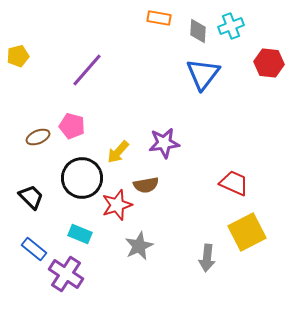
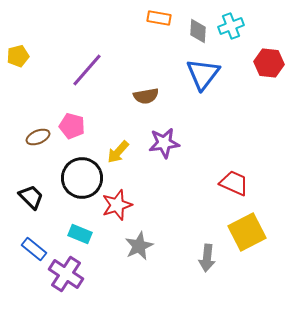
brown semicircle: moved 89 px up
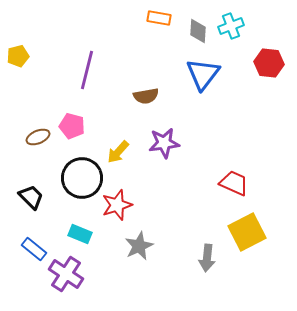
purple line: rotated 27 degrees counterclockwise
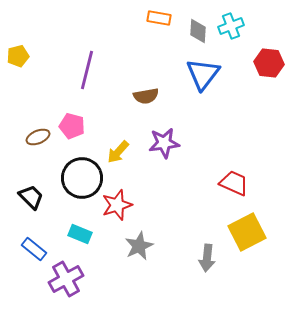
purple cross: moved 5 px down; rotated 28 degrees clockwise
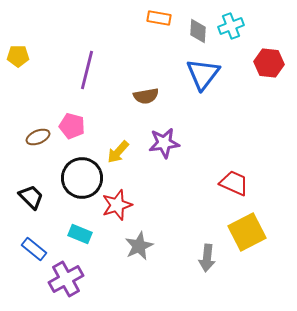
yellow pentagon: rotated 15 degrees clockwise
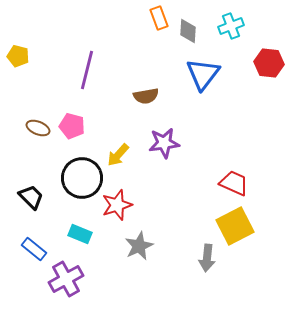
orange rectangle: rotated 60 degrees clockwise
gray diamond: moved 10 px left
yellow pentagon: rotated 15 degrees clockwise
brown ellipse: moved 9 px up; rotated 45 degrees clockwise
yellow arrow: moved 3 px down
yellow square: moved 12 px left, 6 px up
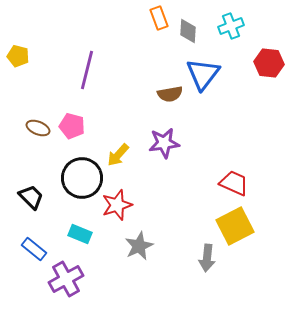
brown semicircle: moved 24 px right, 2 px up
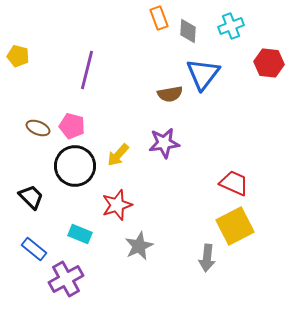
black circle: moved 7 px left, 12 px up
